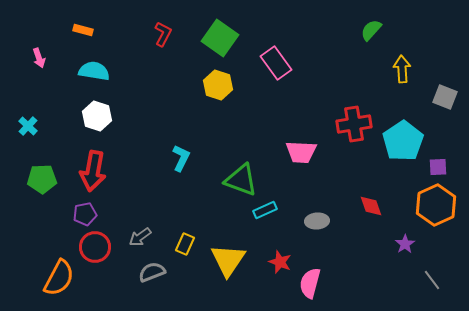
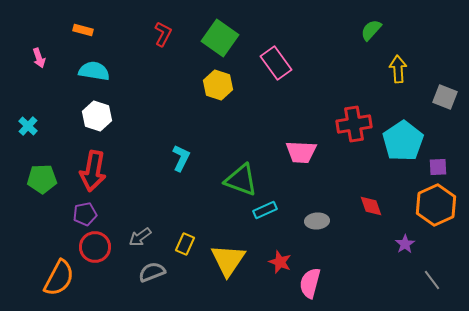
yellow arrow: moved 4 px left
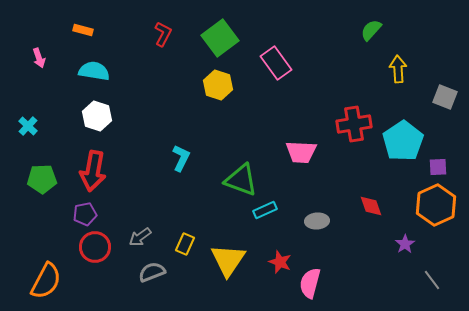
green square: rotated 18 degrees clockwise
orange semicircle: moved 13 px left, 3 px down
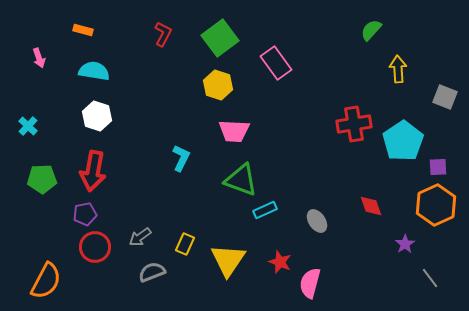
pink trapezoid: moved 67 px left, 21 px up
gray ellipse: rotated 60 degrees clockwise
gray line: moved 2 px left, 2 px up
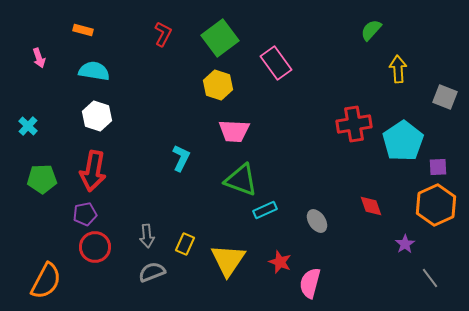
gray arrow: moved 7 px right, 1 px up; rotated 60 degrees counterclockwise
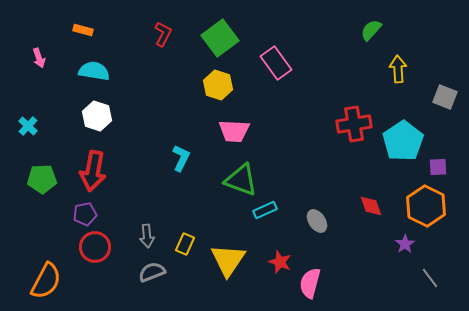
orange hexagon: moved 10 px left, 1 px down; rotated 9 degrees counterclockwise
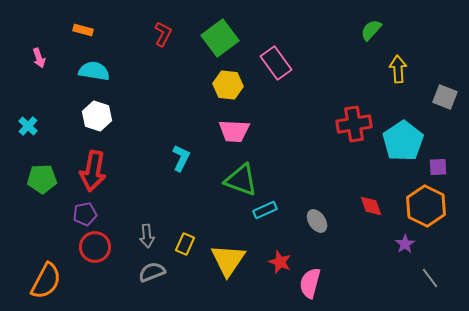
yellow hexagon: moved 10 px right; rotated 12 degrees counterclockwise
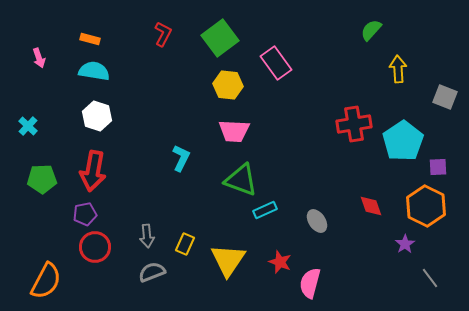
orange rectangle: moved 7 px right, 9 px down
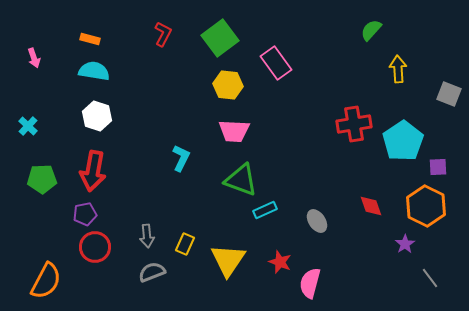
pink arrow: moved 5 px left
gray square: moved 4 px right, 3 px up
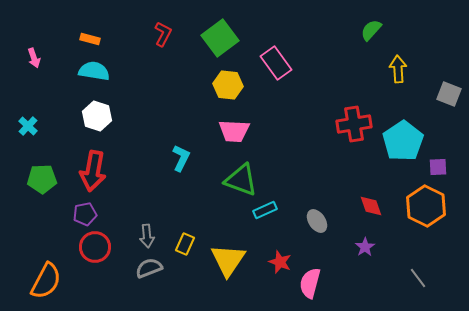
purple star: moved 40 px left, 3 px down
gray semicircle: moved 3 px left, 4 px up
gray line: moved 12 px left
